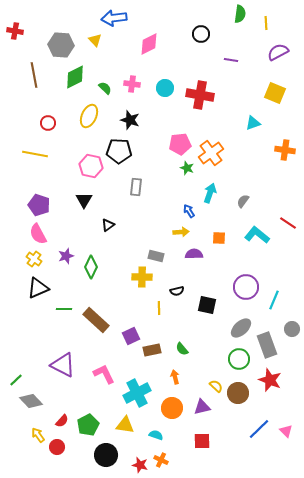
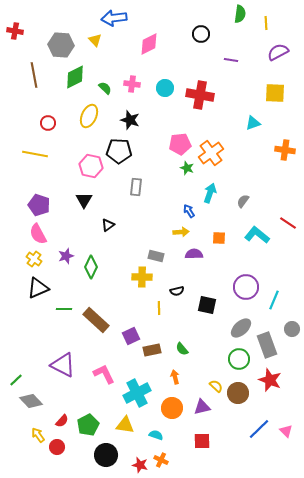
yellow square at (275, 93): rotated 20 degrees counterclockwise
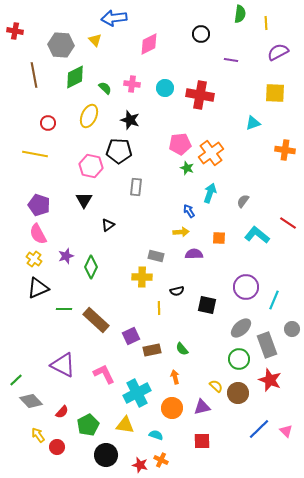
red semicircle at (62, 421): moved 9 px up
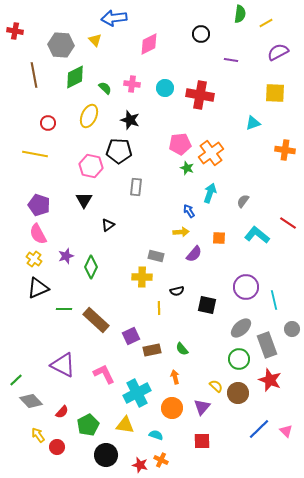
yellow line at (266, 23): rotated 64 degrees clockwise
purple semicircle at (194, 254): rotated 132 degrees clockwise
cyan line at (274, 300): rotated 36 degrees counterclockwise
purple triangle at (202, 407): rotated 36 degrees counterclockwise
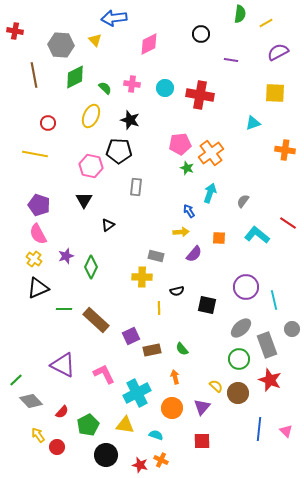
yellow ellipse at (89, 116): moved 2 px right
blue line at (259, 429): rotated 40 degrees counterclockwise
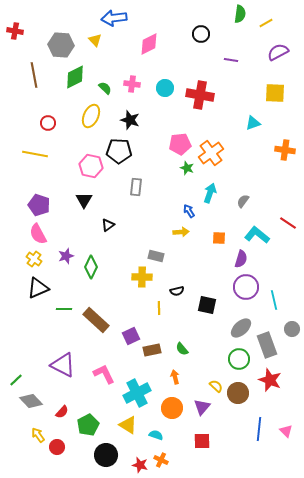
purple semicircle at (194, 254): moved 47 px right, 5 px down; rotated 24 degrees counterclockwise
yellow triangle at (125, 425): moved 3 px right; rotated 24 degrees clockwise
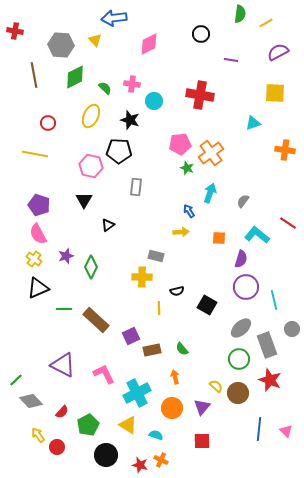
cyan circle at (165, 88): moved 11 px left, 13 px down
black square at (207, 305): rotated 18 degrees clockwise
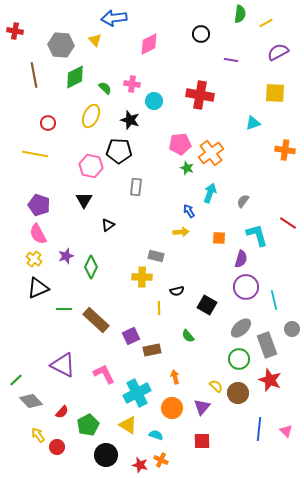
cyan L-shape at (257, 235): rotated 35 degrees clockwise
green semicircle at (182, 349): moved 6 px right, 13 px up
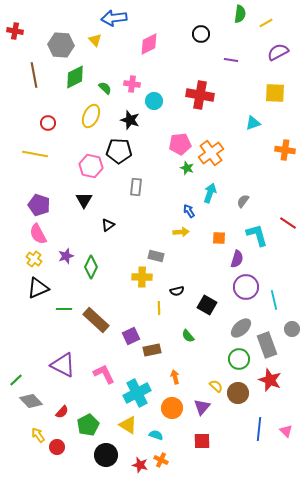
purple semicircle at (241, 259): moved 4 px left
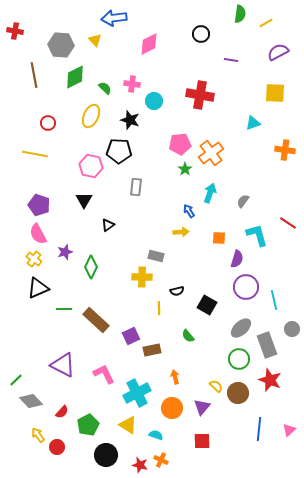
green star at (187, 168): moved 2 px left, 1 px down; rotated 16 degrees clockwise
purple star at (66, 256): moved 1 px left, 4 px up
pink triangle at (286, 431): moved 3 px right, 1 px up; rotated 32 degrees clockwise
